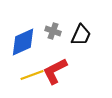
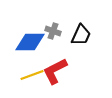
blue diamond: moved 7 px right; rotated 24 degrees clockwise
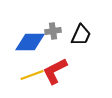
gray cross: rotated 28 degrees counterclockwise
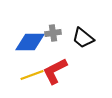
gray cross: moved 2 px down
black trapezoid: moved 2 px right, 3 px down; rotated 105 degrees clockwise
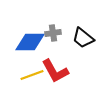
red L-shape: rotated 92 degrees counterclockwise
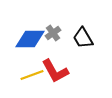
gray cross: rotated 28 degrees counterclockwise
black trapezoid: rotated 20 degrees clockwise
blue diamond: moved 3 px up
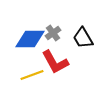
red L-shape: moved 9 px up
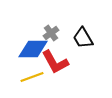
gray cross: moved 2 px left
blue diamond: moved 3 px right, 10 px down
yellow line: moved 2 px down
